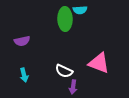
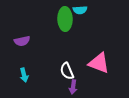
white semicircle: moved 3 px right; rotated 42 degrees clockwise
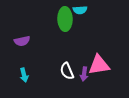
pink triangle: moved 2 px down; rotated 30 degrees counterclockwise
purple arrow: moved 11 px right, 13 px up
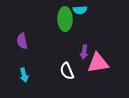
purple semicircle: rotated 91 degrees clockwise
pink triangle: moved 1 px left, 2 px up
purple arrow: moved 22 px up
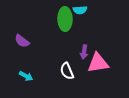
purple semicircle: rotated 42 degrees counterclockwise
cyan arrow: moved 2 px right, 1 px down; rotated 48 degrees counterclockwise
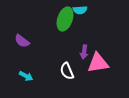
green ellipse: rotated 20 degrees clockwise
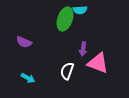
purple semicircle: moved 2 px right, 1 px down; rotated 14 degrees counterclockwise
purple arrow: moved 1 px left, 3 px up
pink triangle: rotated 30 degrees clockwise
white semicircle: rotated 42 degrees clockwise
cyan arrow: moved 2 px right, 2 px down
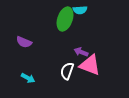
purple arrow: moved 2 px left, 3 px down; rotated 104 degrees clockwise
pink triangle: moved 8 px left, 2 px down
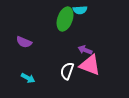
purple arrow: moved 4 px right, 2 px up
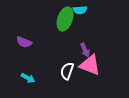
purple arrow: rotated 136 degrees counterclockwise
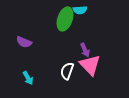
pink triangle: rotated 25 degrees clockwise
cyan arrow: rotated 32 degrees clockwise
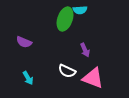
pink triangle: moved 3 px right, 13 px down; rotated 25 degrees counterclockwise
white semicircle: rotated 84 degrees counterclockwise
